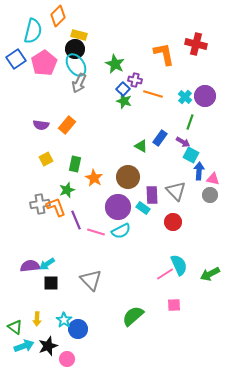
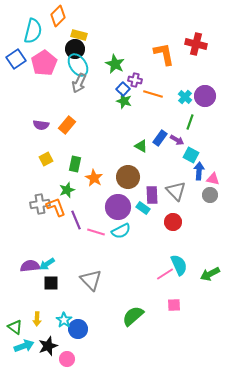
cyan ellipse at (76, 65): moved 2 px right
purple arrow at (183, 142): moved 6 px left, 2 px up
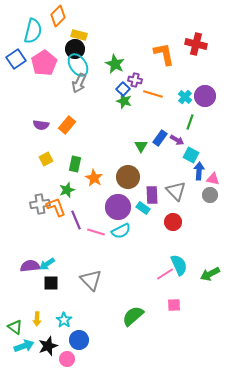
green triangle at (141, 146): rotated 32 degrees clockwise
blue circle at (78, 329): moved 1 px right, 11 px down
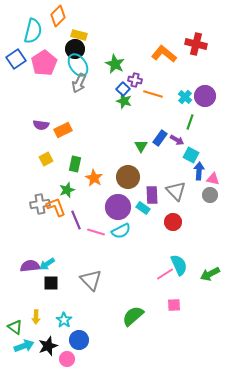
orange L-shape at (164, 54): rotated 40 degrees counterclockwise
orange rectangle at (67, 125): moved 4 px left, 5 px down; rotated 24 degrees clockwise
yellow arrow at (37, 319): moved 1 px left, 2 px up
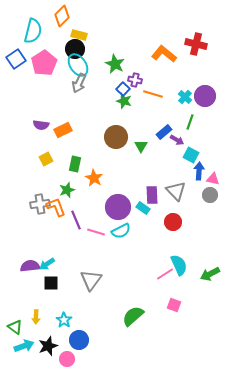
orange diamond at (58, 16): moved 4 px right
blue rectangle at (160, 138): moved 4 px right, 6 px up; rotated 14 degrees clockwise
brown circle at (128, 177): moved 12 px left, 40 px up
gray triangle at (91, 280): rotated 20 degrees clockwise
pink square at (174, 305): rotated 24 degrees clockwise
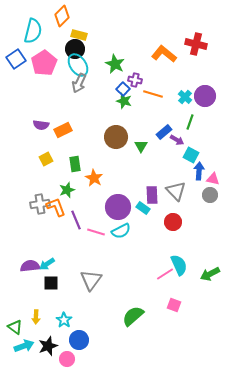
green rectangle at (75, 164): rotated 21 degrees counterclockwise
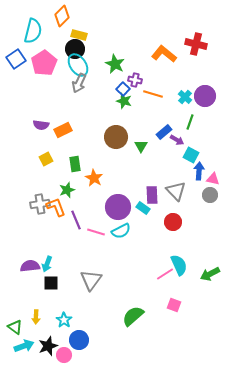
cyan arrow at (47, 264): rotated 35 degrees counterclockwise
pink circle at (67, 359): moved 3 px left, 4 px up
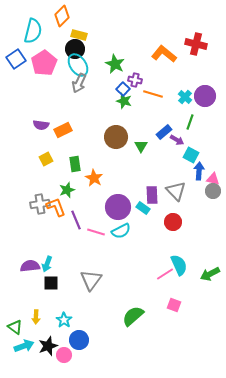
gray circle at (210, 195): moved 3 px right, 4 px up
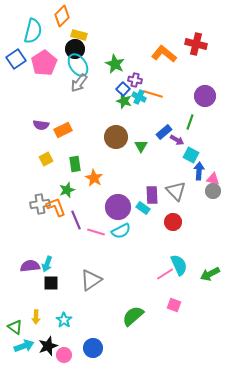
gray arrow at (79, 83): rotated 12 degrees clockwise
cyan cross at (185, 97): moved 46 px left; rotated 16 degrees counterclockwise
gray triangle at (91, 280): rotated 20 degrees clockwise
blue circle at (79, 340): moved 14 px right, 8 px down
